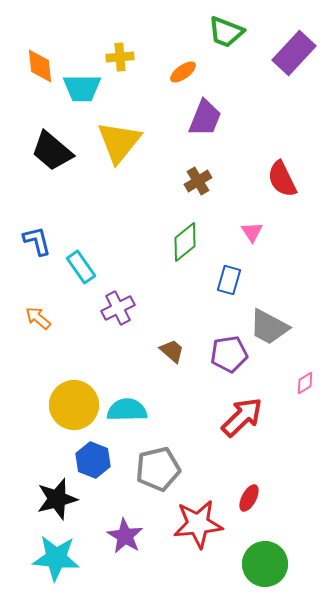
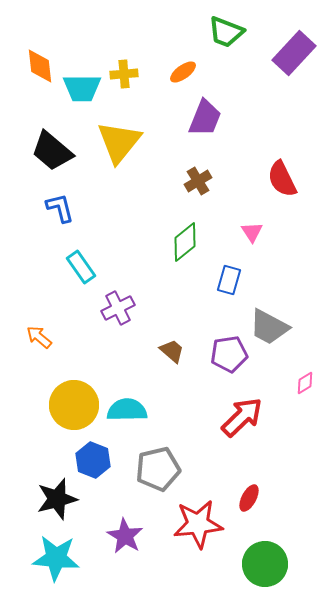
yellow cross: moved 4 px right, 17 px down
blue L-shape: moved 23 px right, 33 px up
orange arrow: moved 1 px right, 19 px down
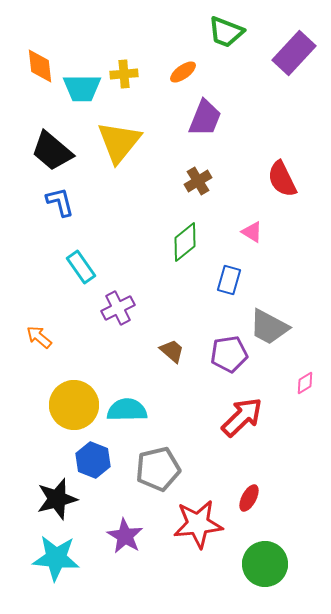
blue L-shape: moved 6 px up
pink triangle: rotated 25 degrees counterclockwise
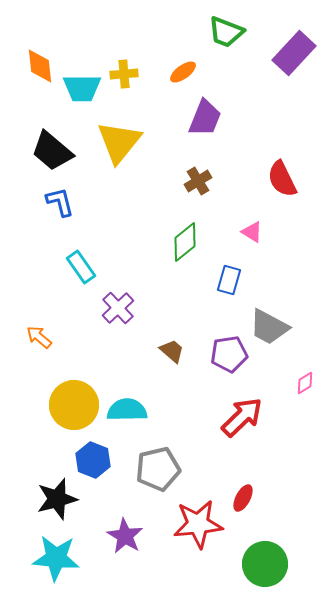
purple cross: rotated 16 degrees counterclockwise
red ellipse: moved 6 px left
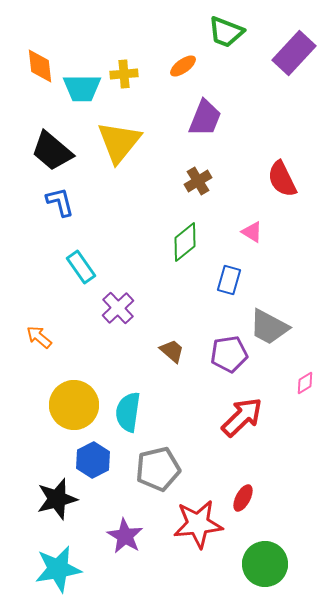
orange ellipse: moved 6 px up
cyan semicircle: moved 1 px right, 2 px down; rotated 81 degrees counterclockwise
blue hexagon: rotated 12 degrees clockwise
cyan star: moved 2 px right, 11 px down; rotated 15 degrees counterclockwise
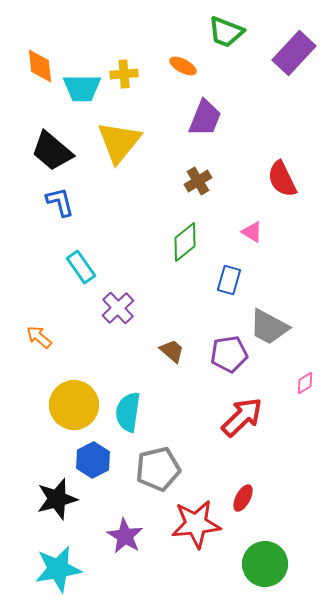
orange ellipse: rotated 64 degrees clockwise
red star: moved 2 px left
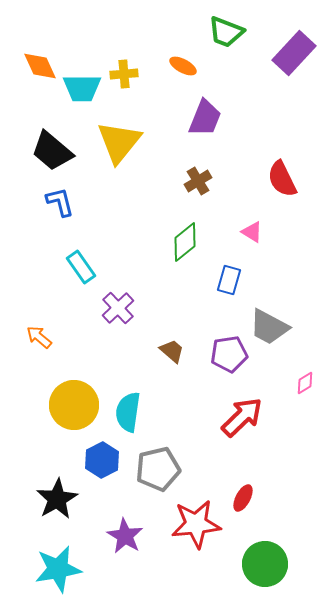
orange diamond: rotated 18 degrees counterclockwise
blue hexagon: moved 9 px right
black star: rotated 15 degrees counterclockwise
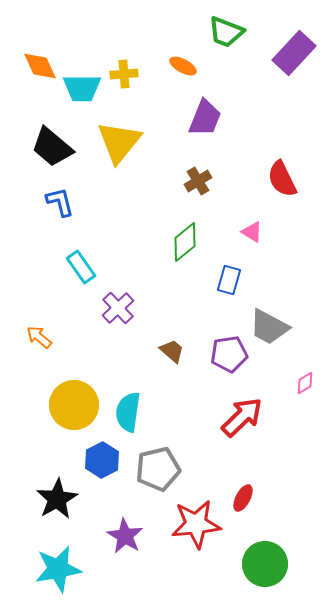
black trapezoid: moved 4 px up
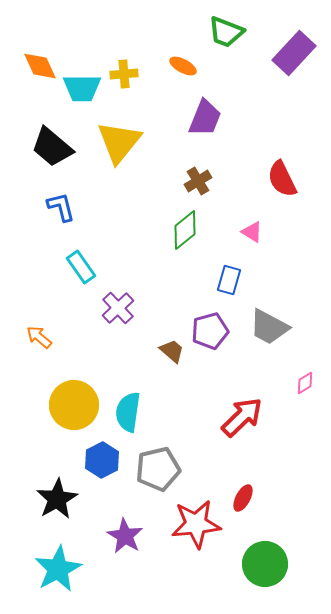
blue L-shape: moved 1 px right, 5 px down
green diamond: moved 12 px up
purple pentagon: moved 19 px left, 23 px up; rotated 6 degrees counterclockwise
cyan star: rotated 18 degrees counterclockwise
